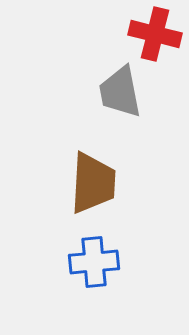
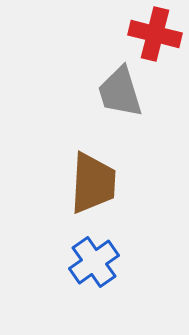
gray trapezoid: rotated 6 degrees counterclockwise
blue cross: rotated 30 degrees counterclockwise
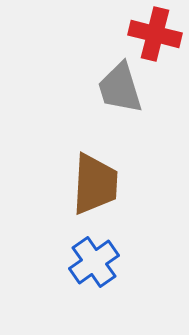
gray trapezoid: moved 4 px up
brown trapezoid: moved 2 px right, 1 px down
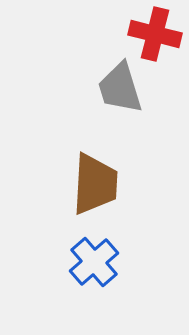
blue cross: rotated 6 degrees counterclockwise
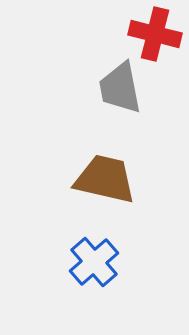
gray trapezoid: rotated 6 degrees clockwise
brown trapezoid: moved 10 px right, 5 px up; rotated 80 degrees counterclockwise
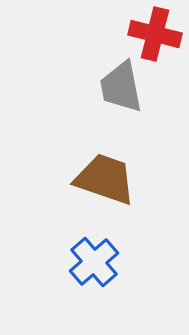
gray trapezoid: moved 1 px right, 1 px up
brown trapezoid: rotated 6 degrees clockwise
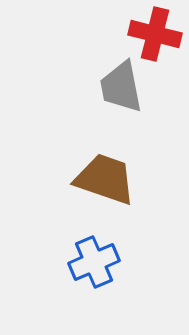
blue cross: rotated 18 degrees clockwise
